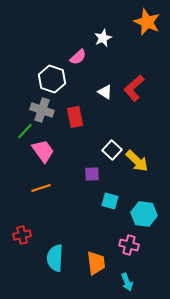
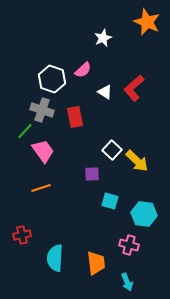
pink semicircle: moved 5 px right, 13 px down
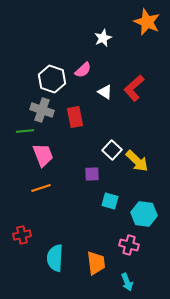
green line: rotated 42 degrees clockwise
pink trapezoid: moved 4 px down; rotated 15 degrees clockwise
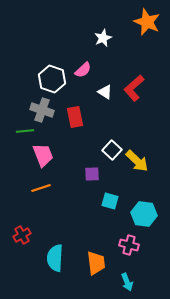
red cross: rotated 18 degrees counterclockwise
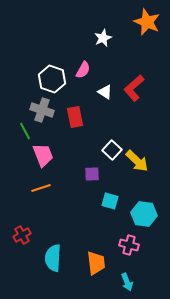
pink semicircle: rotated 18 degrees counterclockwise
green line: rotated 66 degrees clockwise
cyan semicircle: moved 2 px left
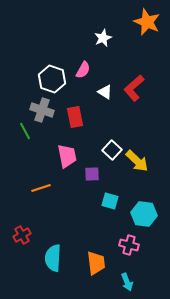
pink trapezoid: moved 24 px right, 1 px down; rotated 10 degrees clockwise
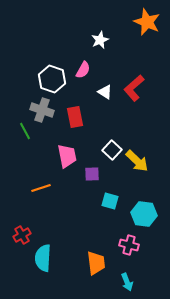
white star: moved 3 px left, 2 px down
cyan semicircle: moved 10 px left
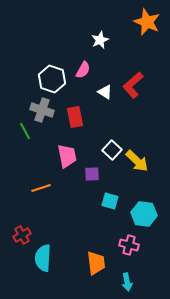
red L-shape: moved 1 px left, 3 px up
cyan arrow: rotated 12 degrees clockwise
